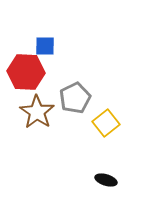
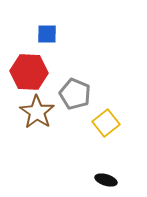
blue square: moved 2 px right, 12 px up
red hexagon: moved 3 px right
gray pentagon: moved 4 px up; rotated 24 degrees counterclockwise
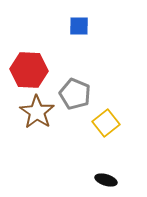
blue square: moved 32 px right, 8 px up
red hexagon: moved 2 px up
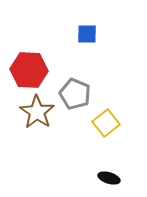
blue square: moved 8 px right, 8 px down
black ellipse: moved 3 px right, 2 px up
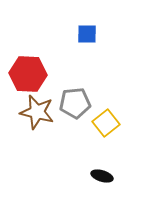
red hexagon: moved 1 px left, 4 px down
gray pentagon: moved 9 px down; rotated 28 degrees counterclockwise
brown star: rotated 20 degrees counterclockwise
black ellipse: moved 7 px left, 2 px up
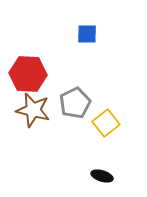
gray pentagon: rotated 20 degrees counterclockwise
brown star: moved 4 px left, 2 px up
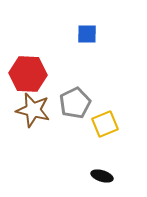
yellow square: moved 1 px left, 1 px down; rotated 16 degrees clockwise
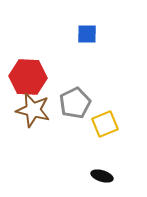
red hexagon: moved 3 px down
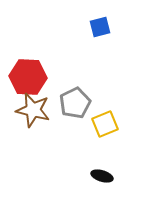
blue square: moved 13 px right, 7 px up; rotated 15 degrees counterclockwise
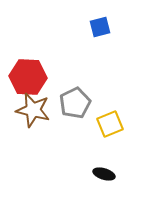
yellow square: moved 5 px right
black ellipse: moved 2 px right, 2 px up
